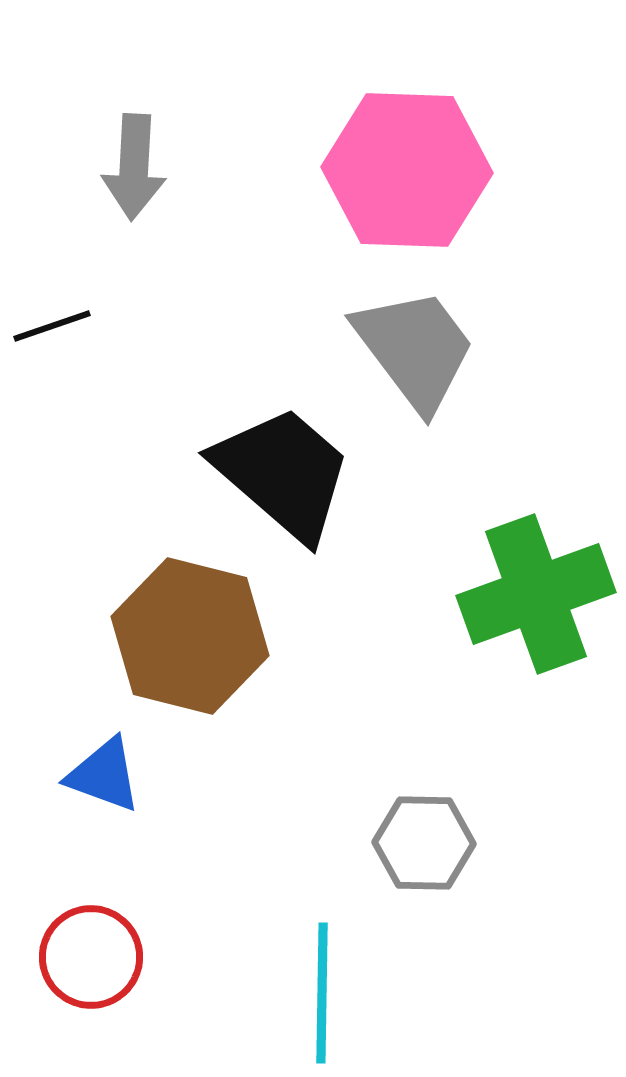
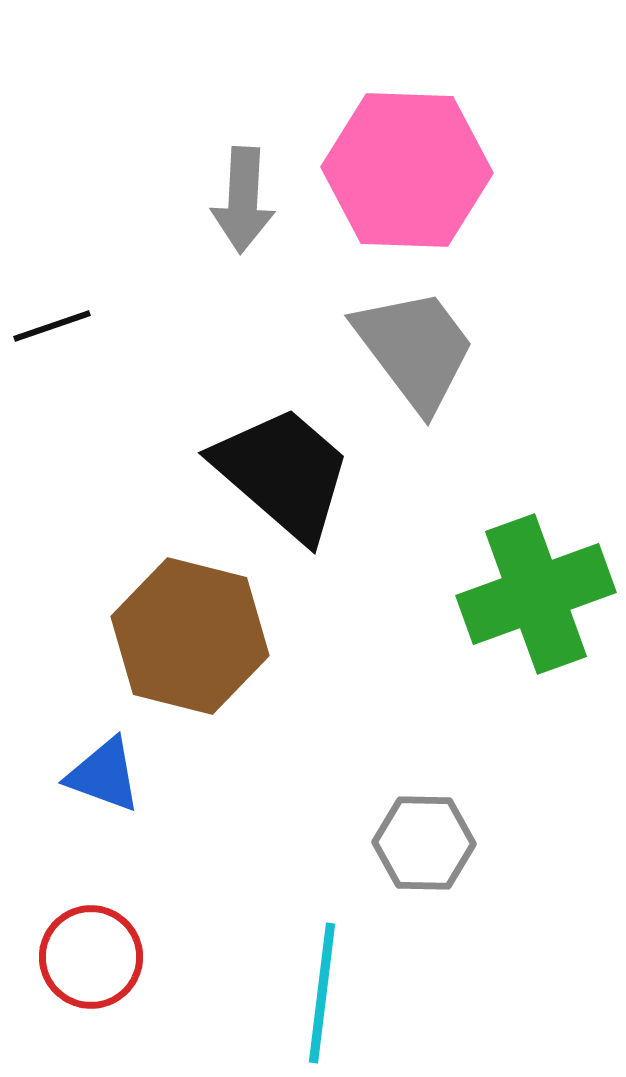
gray arrow: moved 109 px right, 33 px down
cyan line: rotated 6 degrees clockwise
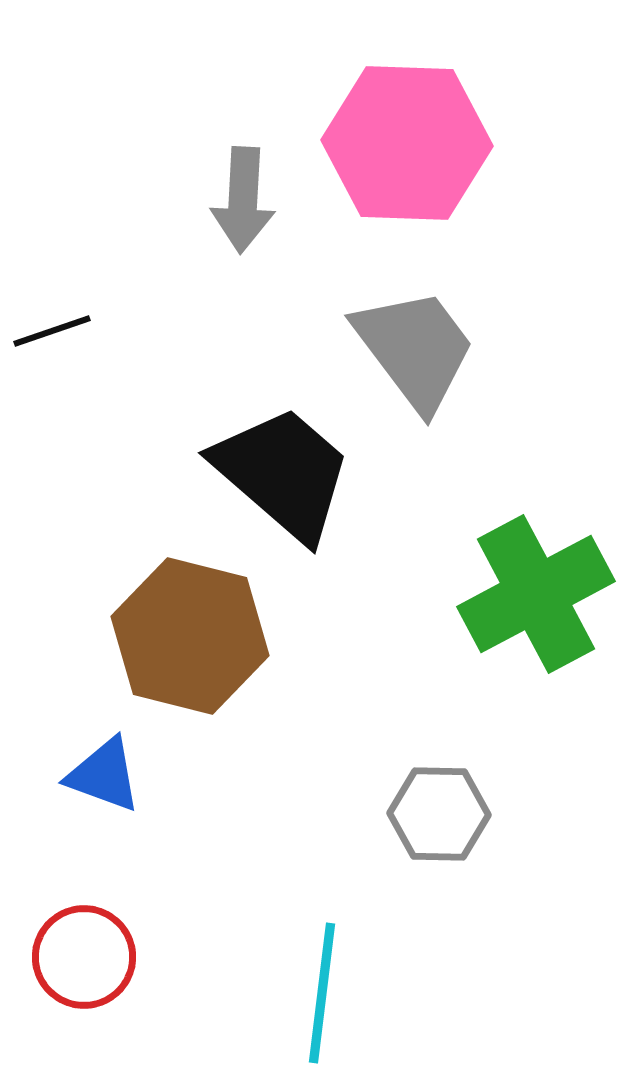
pink hexagon: moved 27 px up
black line: moved 5 px down
green cross: rotated 8 degrees counterclockwise
gray hexagon: moved 15 px right, 29 px up
red circle: moved 7 px left
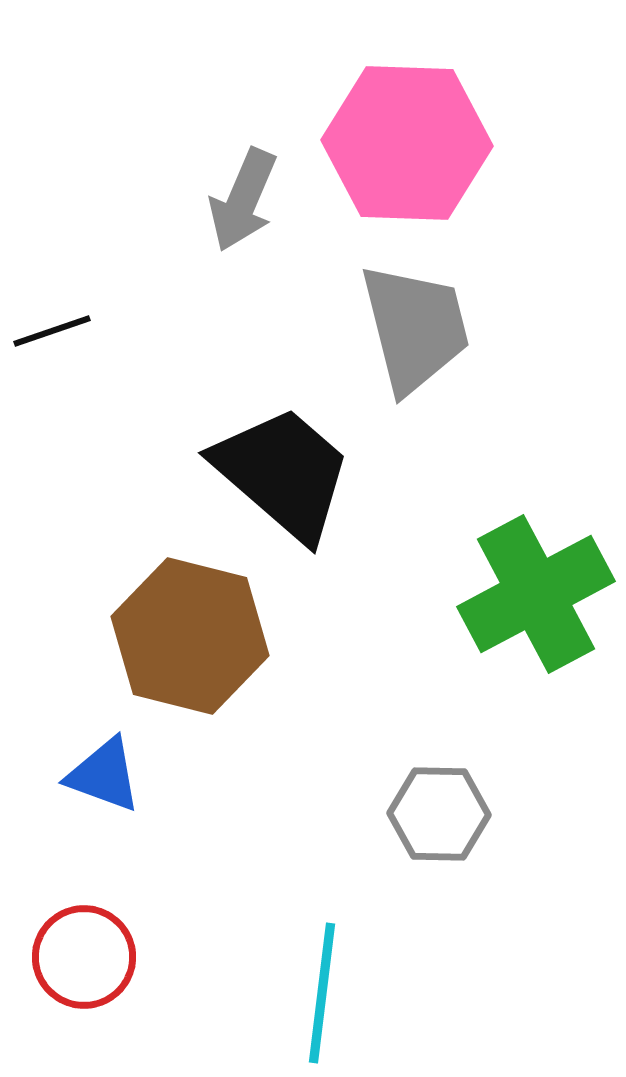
gray arrow: rotated 20 degrees clockwise
gray trapezoid: moved 21 px up; rotated 23 degrees clockwise
